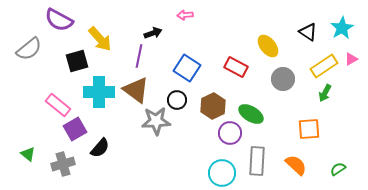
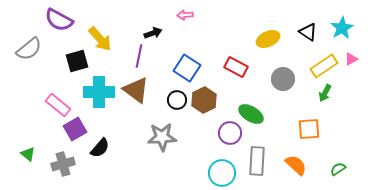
yellow ellipse: moved 7 px up; rotated 75 degrees counterclockwise
brown hexagon: moved 9 px left, 6 px up
gray star: moved 6 px right, 16 px down
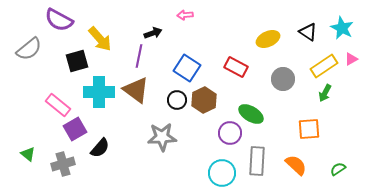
cyan star: rotated 15 degrees counterclockwise
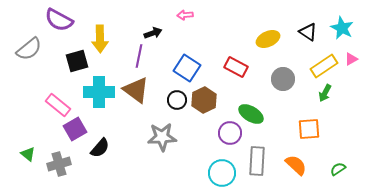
yellow arrow: rotated 40 degrees clockwise
gray cross: moved 4 px left
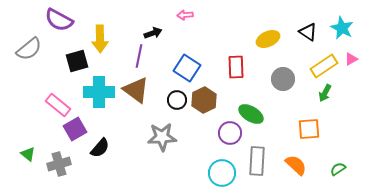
red rectangle: rotated 60 degrees clockwise
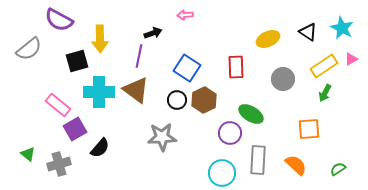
gray rectangle: moved 1 px right, 1 px up
